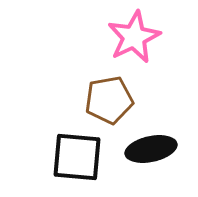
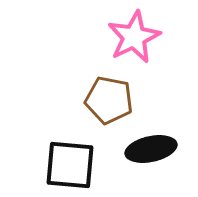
brown pentagon: rotated 21 degrees clockwise
black square: moved 7 px left, 8 px down
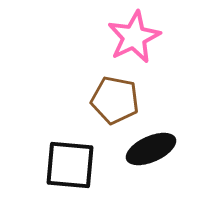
brown pentagon: moved 6 px right
black ellipse: rotated 12 degrees counterclockwise
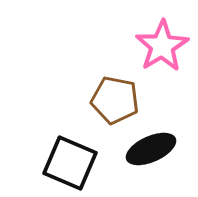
pink star: moved 28 px right, 9 px down; rotated 6 degrees counterclockwise
black square: moved 2 px up; rotated 18 degrees clockwise
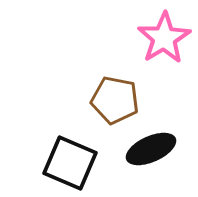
pink star: moved 2 px right, 8 px up
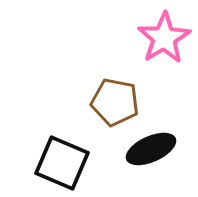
brown pentagon: moved 2 px down
black square: moved 8 px left
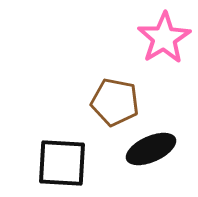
black square: rotated 20 degrees counterclockwise
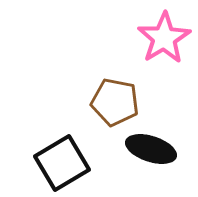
black ellipse: rotated 42 degrees clockwise
black square: rotated 34 degrees counterclockwise
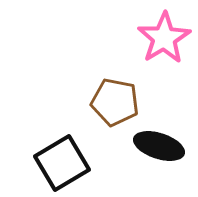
black ellipse: moved 8 px right, 3 px up
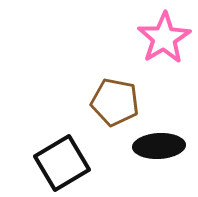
black ellipse: rotated 21 degrees counterclockwise
